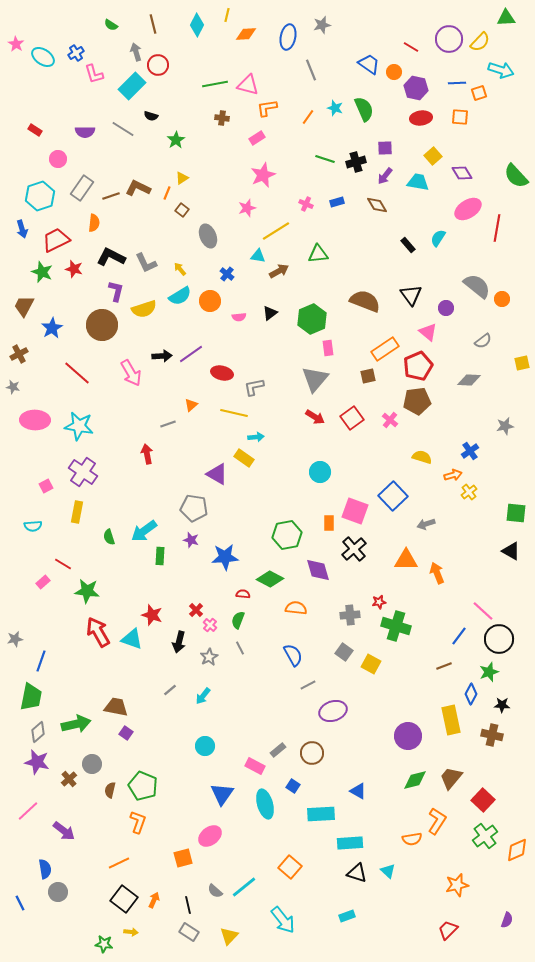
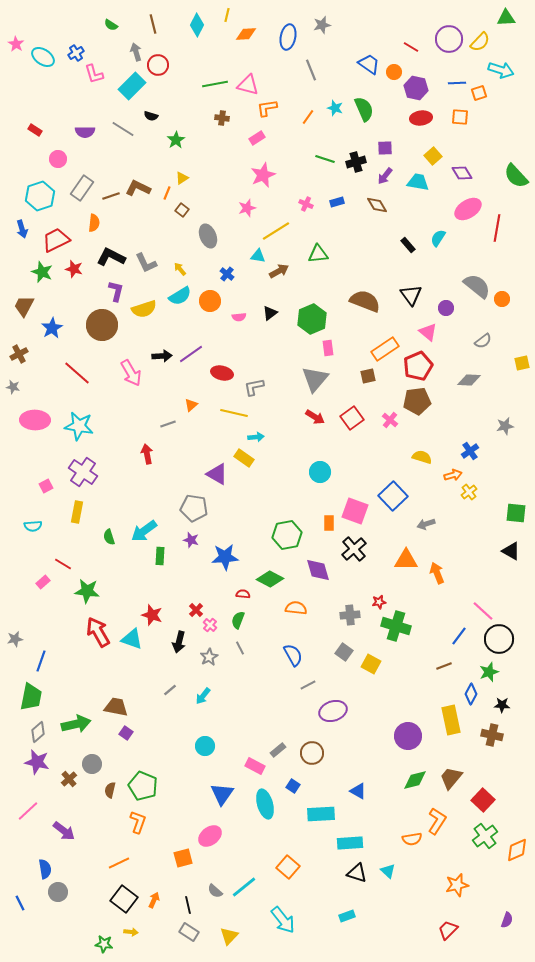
orange square at (290, 867): moved 2 px left
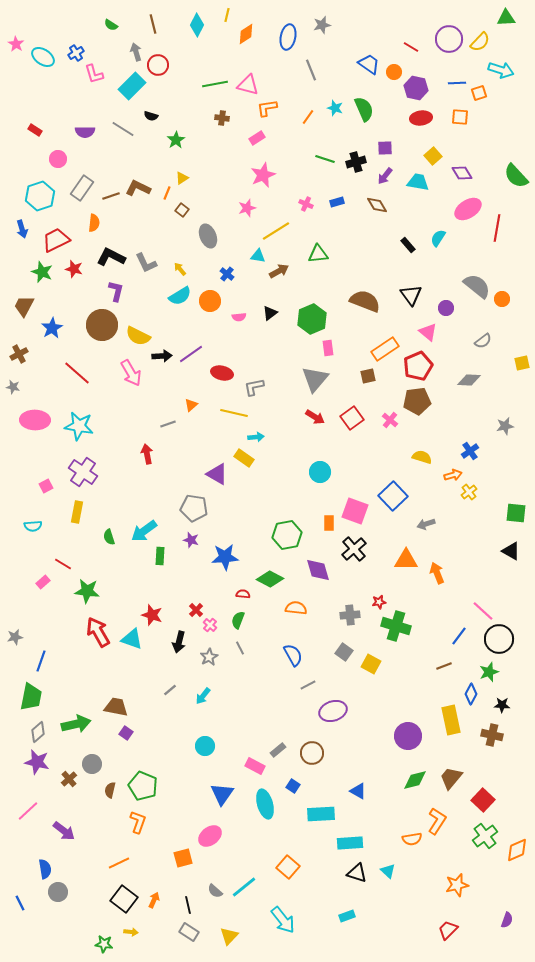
orange diamond at (246, 34): rotated 30 degrees counterclockwise
yellow semicircle at (144, 309): moved 6 px left, 27 px down; rotated 45 degrees clockwise
gray star at (15, 639): moved 2 px up
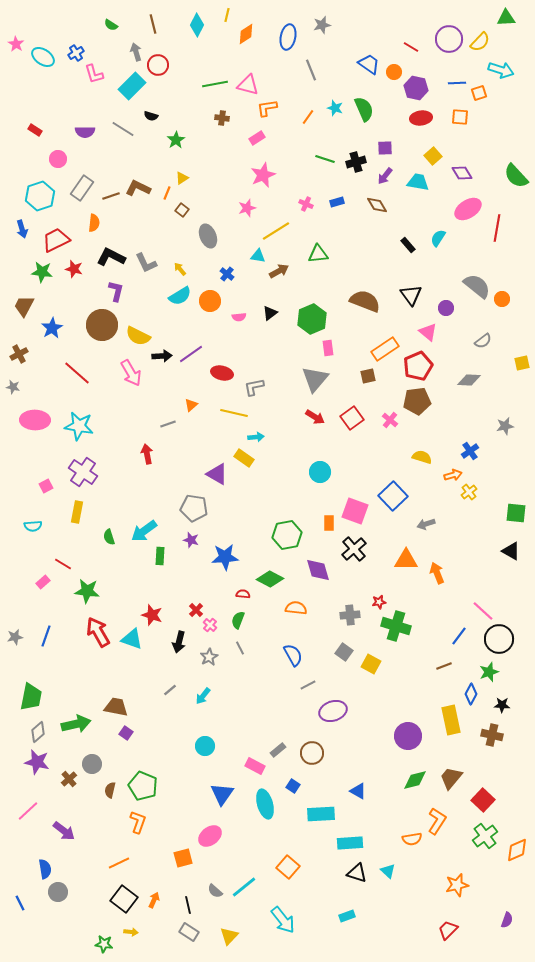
green star at (42, 272): rotated 15 degrees counterclockwise
blue line at (41, 661): moved 5 px right, 25 px up
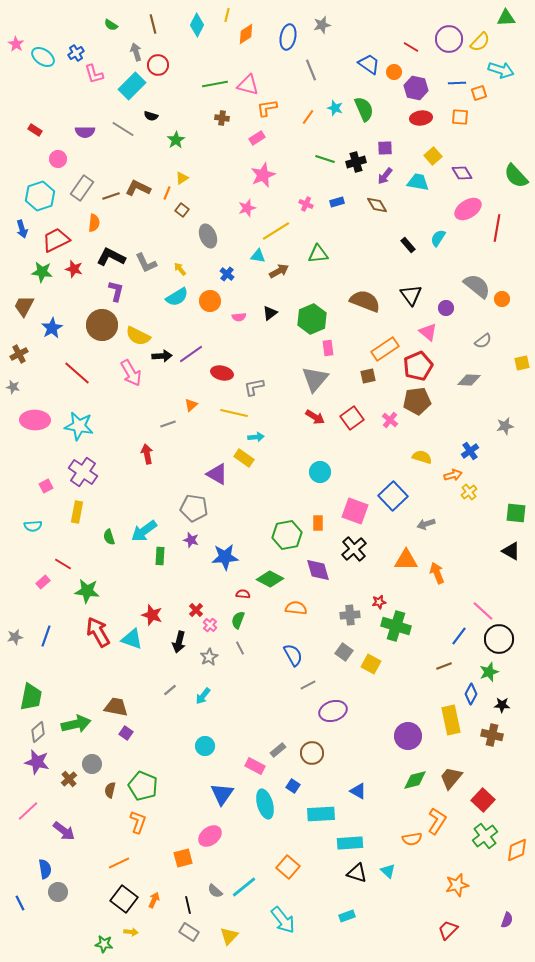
cyan semicircle at (180, 296): moved 3 px left, 1 px down
orange rectangle at (329, 523): moved 11 px left
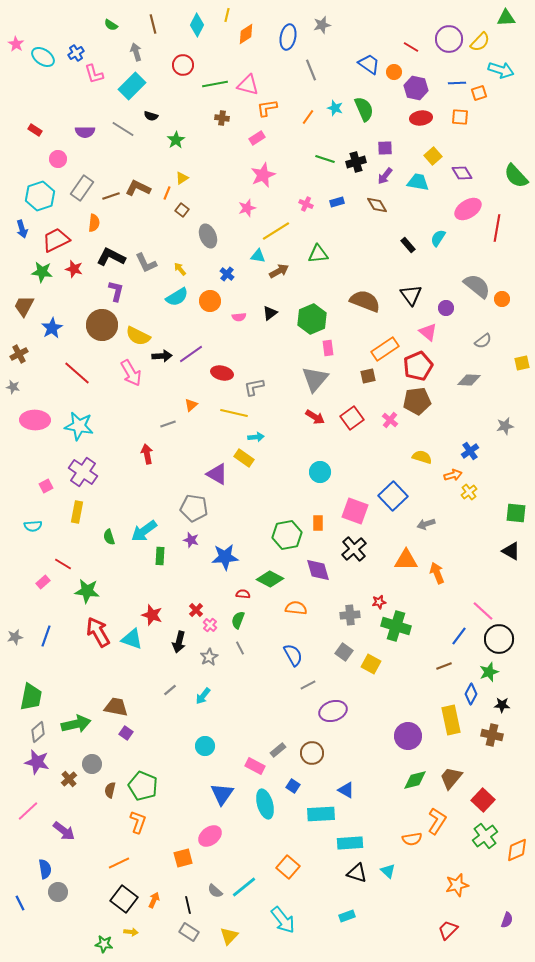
red circle at (158, 65): moved 25 px right
blue triangle at (358, 791): moved 12 px left, 1 px up
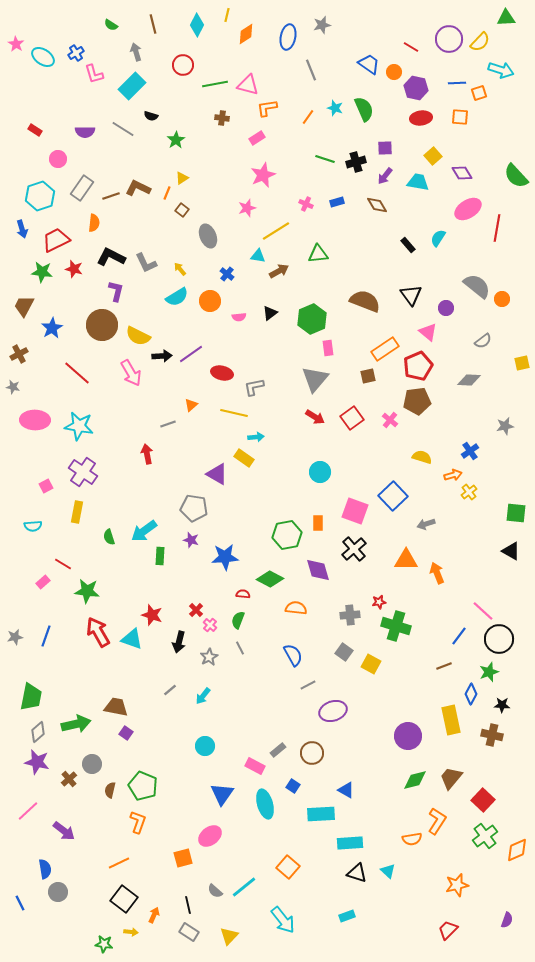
orange arrow at (154, 900): moved 15 px down
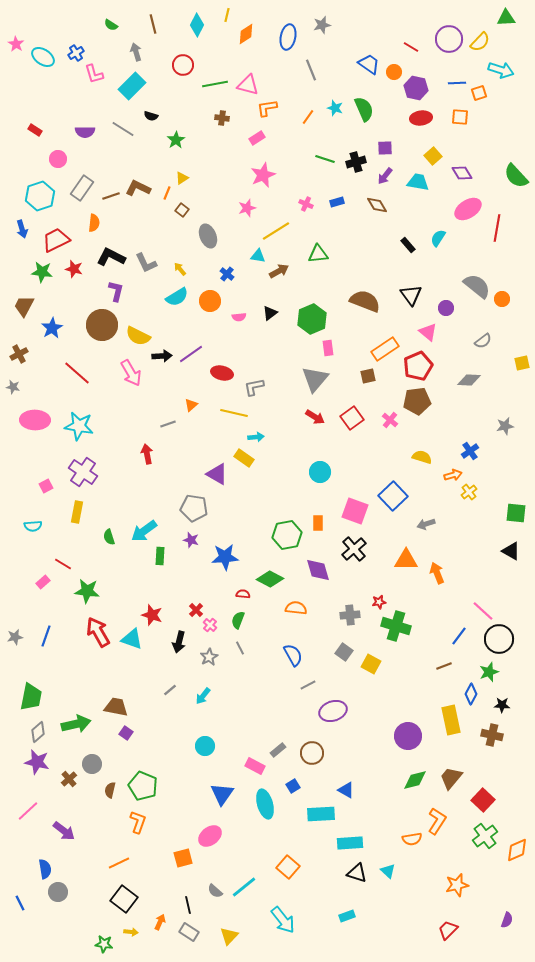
blue square at (293, 786): rotated 24 degrees clockwise
orange arrow at (154, 915): moved 6 px right, 7 px down
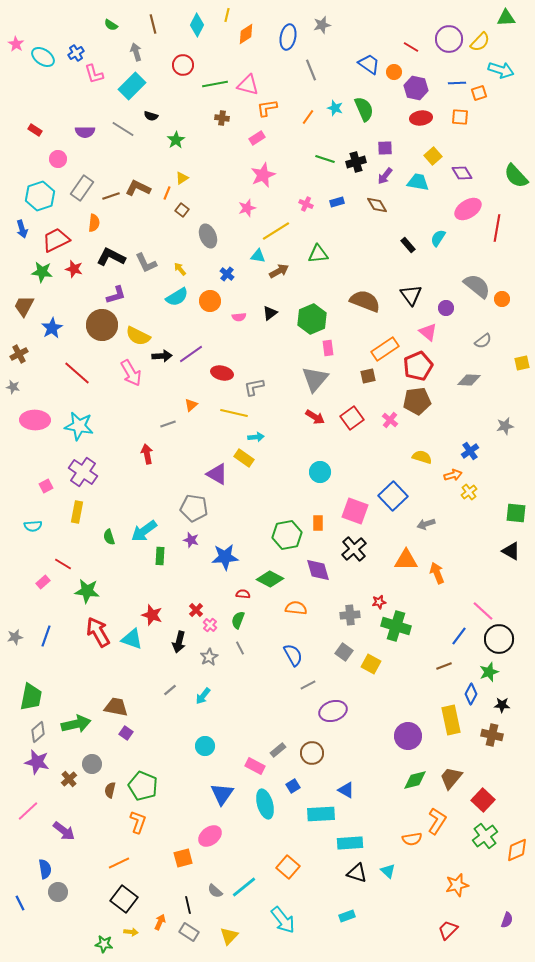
purple L-shape at (116, 291): moved 4 px down; rotated 60 degrees clockwise
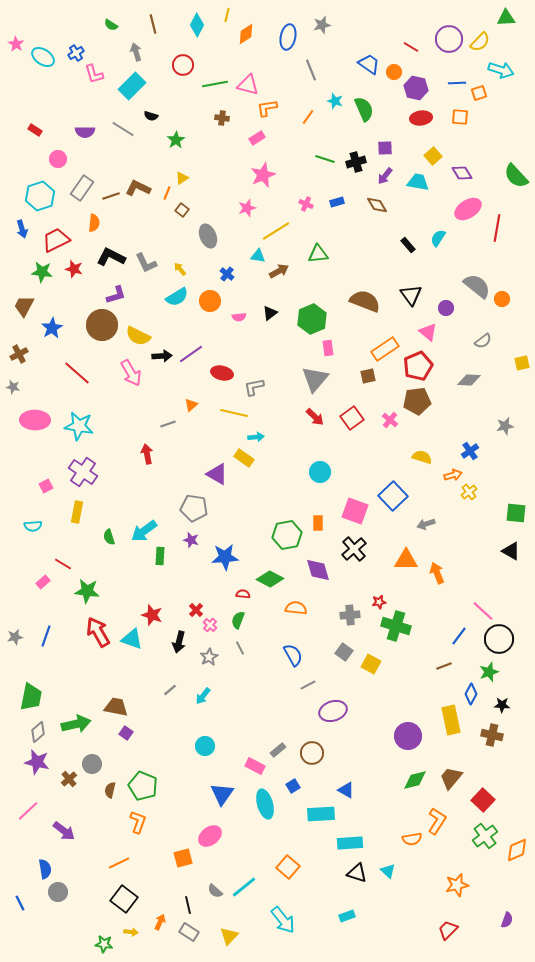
cyan star at (335, 108): moved 7 px up
red arrow at (315, 417): rotated 12 degrees clockwise
